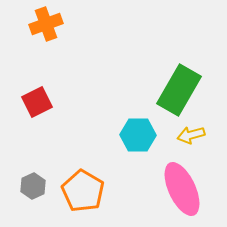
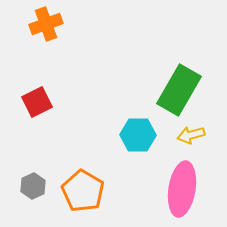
pink ellipse: rotated 34 degrees clockwise
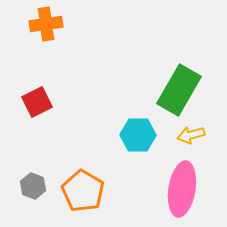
orange cross: rotated 12 degrees clockwise
gray hexagon: rotated 15 degrees counterclockwise
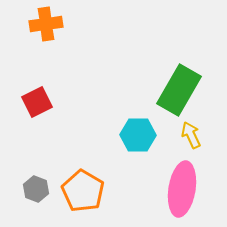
yellow arrow: rotated 80 degrees clockwise
gray hexagon: moved 3 px right, 3 px down
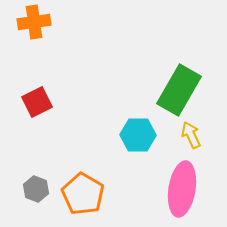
orange cross: moved 12 px left, 2 px up
orange pentagon: moved 3 px down
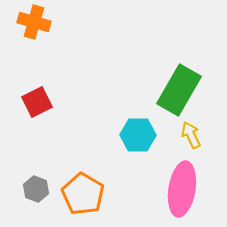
orange cross: rotated 24 degrees clockwise
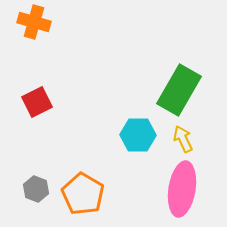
yellow arrow: moved 8 px left, 4 px down
